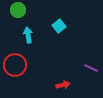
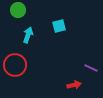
cyan square: rotated 24 degrees clockwise
cyan arrow: rotated 28 degrees clockwise
red arrow: moved 11 px right
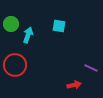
green circle: moved 7 px left, 14 px down
cyan square: rotated 24 degrees clockwise
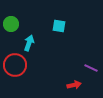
cyan arrow: moved 1 px right, 8 px down
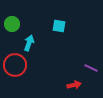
green circle: moved 1 px right
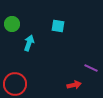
cyan square: moved 1 px left
red circle: moved 19 px down
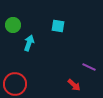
green circle: moved 1 px right, 1 px down
purple line: moved 2 px left, 1 px up
red arrow: rotated 56 degrees clockwise
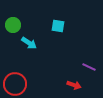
cyan arrow: rotated 105 degrees clockwise
red arrow: rotated 24 degrees counterclockwise
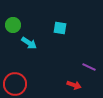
cyan square: moved 2 px right, 2 px down
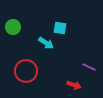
green circle: moved 2 px down
cyan arrow: moved 17 px right
red circle: moved 11 px right, 13 px up
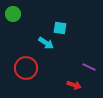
green circle: moved 13 px up
red circle: moved 3 px up
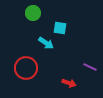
green circle: moved 20 px right, 1 px up
purple line: moved 1 px right
red arrow: moved 5 px left, 2 px up
